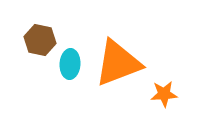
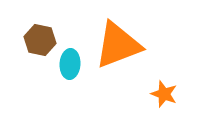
orange triangle: moved 18 px up
orange star: rotated 24 degrees clockwise
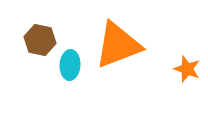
cyan ellipse: moved 1 px down
orange star: moved 23 px right, 25 px up
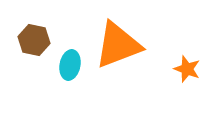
brown hexagon: moved 6 px left
cyan ellipse: rotated 8 degrees clockwise
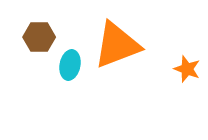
brown hexagon: moved 5 px right, 3 px up; rotated 12 degrees counterclockwise
orange triangle: moved 1 px left
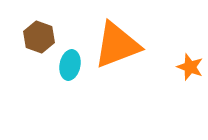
brown hexagon: rotated 20 degrees clockwise
orange star: moved 3 px right, 2 px up
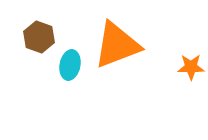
orange star: moved 1 px right; rotated 20 degrees counterclockwise
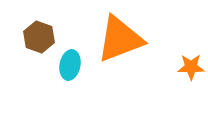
orange triangle: moved 3 px right, 6 px up
